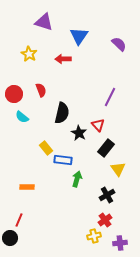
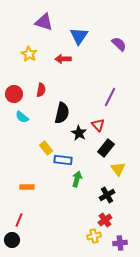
red semicircle: rotated 32 degrees clockwise
black circle: moved 2 px right, 2 px down
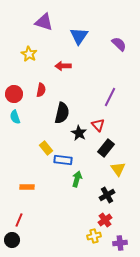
red arrow: moved 7 px down
cyan semicircle: moved 7 px left; rotated 32 degrees clockwise
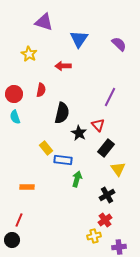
blue triangle: moved 3 px down
purple cross: moved 1 px left, 4 px down
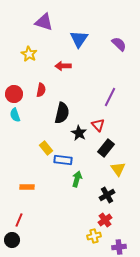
cyan semicircle: moved 2 px up
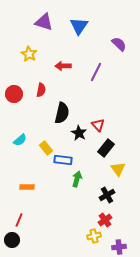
blue triangle: moved 13 px up
purple line: moved 14 px left, 25 px up
cyan semicircle: moved 5 px right, 25 px down; rotated 112 degrees counterclockwise
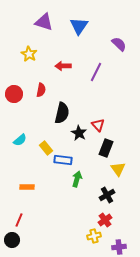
black rectangle: rotated 18 degrees counterclockwise
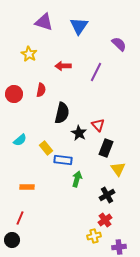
red line: moved 1 px right, 2 px up
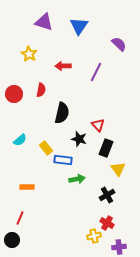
black star: moved 6 px down; rotated 14 degrees counterclockwise
green arrow: rotated 63 degrees clockwise
red cross: moved 2 px right, 3 px down; rotated 24 degrees counterclockwise
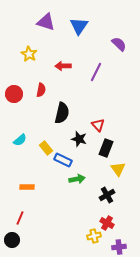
purple triangle: moved 2 px right
blue rectangle: rotated 18 degrees clockwise
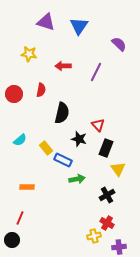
yellow star: rotated 21 degrees counterclockwise
